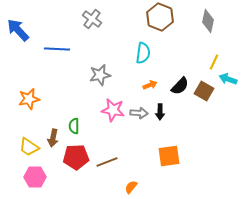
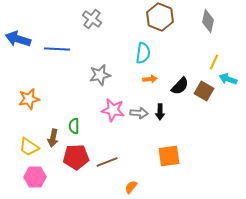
blue arrow: moved 9 px down; rotated 30 degrees counterclockwise
orange arrow: moved 6 px up; rotated 16 degrees clockwise
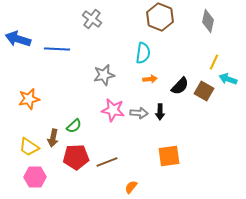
gray star: moved 4 px right
green semicircle: rotated 133 degrees counterclockwise
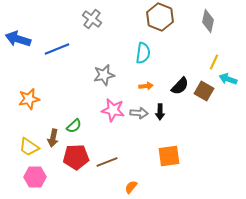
blue line: rotated 25 degrees counterclockwise
orange arrow: moved 4 px left, 7 px down
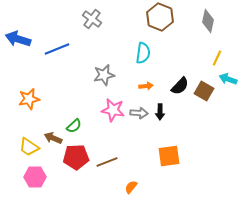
yellow line: moved 3 px right, 4 px up
brown arrow: rotated 102 degrees clockwise
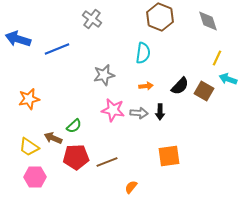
gray diamond: rotated 30 degrees counterclockwise
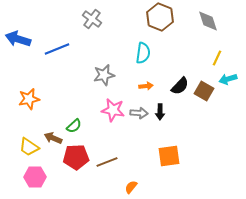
cyan arrow: rotated 36 degrees counterclockwise
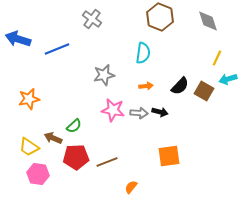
black arrow: rotated 77 degrees counterclockwise
pink hexagon: moved 3 px right, 3 px up; rotated 10 degrees clockwise
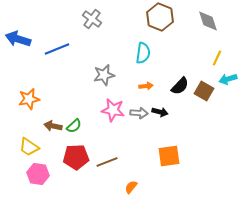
brown arrow: moved 12 px up; rotated 12 degrees counterclockwise
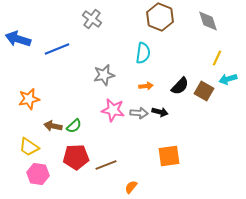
brown line: moved 1 px left, 3 px down
